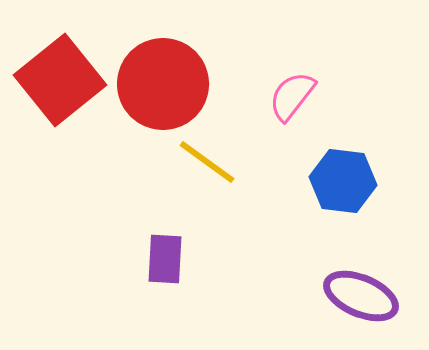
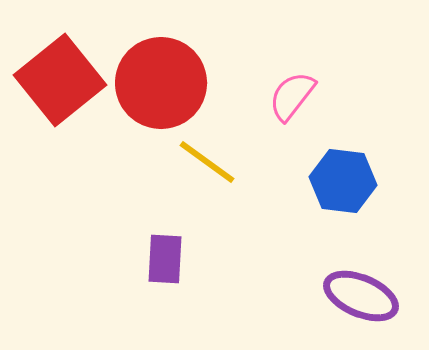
red circle: moved 2 px left, 1 px up
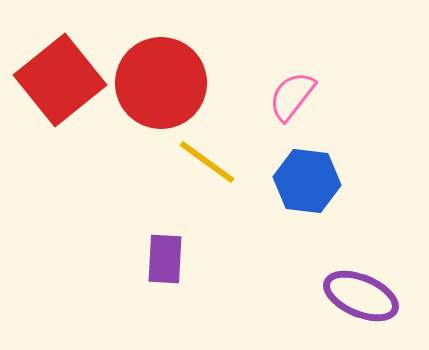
blue hexagon: moved 36 px left
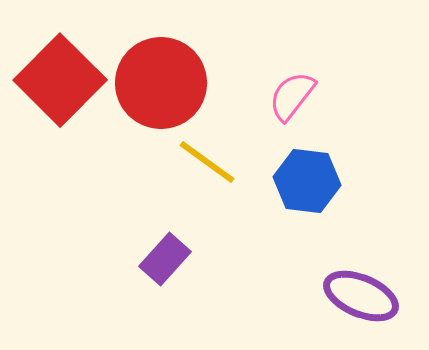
red square: rotated 6 degrees counterclockwise
purple rectangle: rotated 39 degrees clockwise
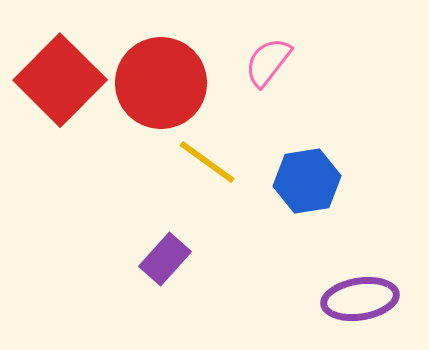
pink semicircle: moved 24 px left, 34 px up
blue hexagon: rotated 16 degrees counterclockwise
purple ellipse: moved 1 px left, 3 px down; rotated 32 degrees counterclockwise
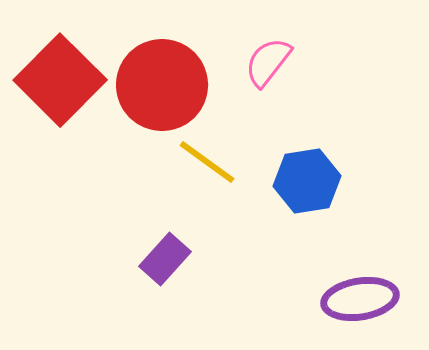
red circle: moved 1 px right, 2 px down
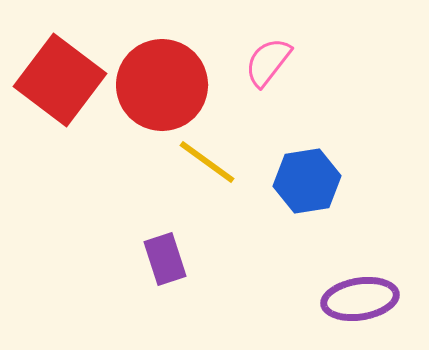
red square: rotated 8 degrees counterclockwise
purple rectangle: rotated 60 degrees counterclockwise
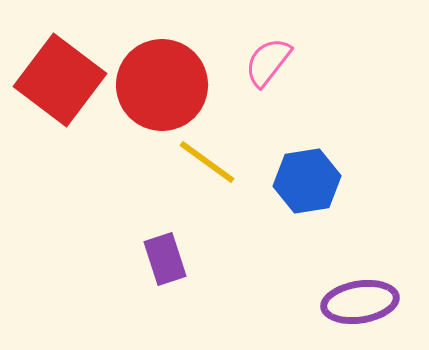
purple ellipse: moved 3 px down
